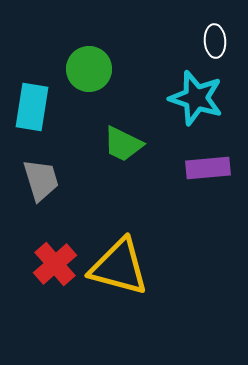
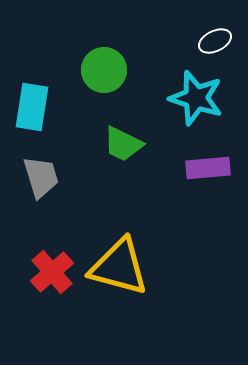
white ellipse: rotated 68 degrees clockwise
green circle: moved 15 px right, 1 px down
gray trapezoid: moved 3 px up
red cross: moved 3 px left, 8 px down
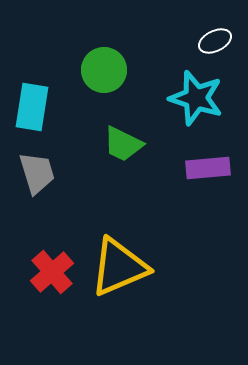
gray trapezoid: moved 4 px left, 4 px up
yellow triangle: rotated 38 degrees counterclockwise
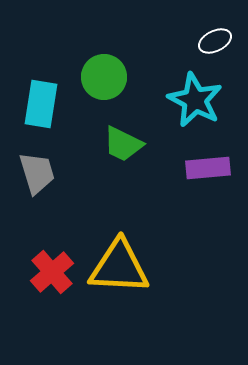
green circle: moved 7 px down
cyan star: moved 1 px left, 2 px down; rotated 10 degrees clockwise
cyan rectangle: moved 9 px right, 3 px up
yellow triangle: rotated 26 degrees clockwise
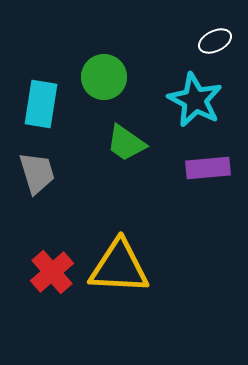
green trapezoid: moved 3 px right, 1 px up; rotated 9 degrees clockwise
